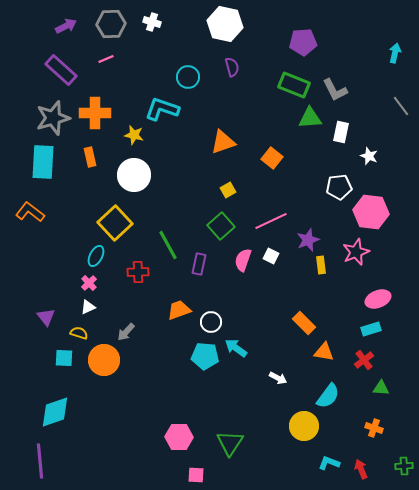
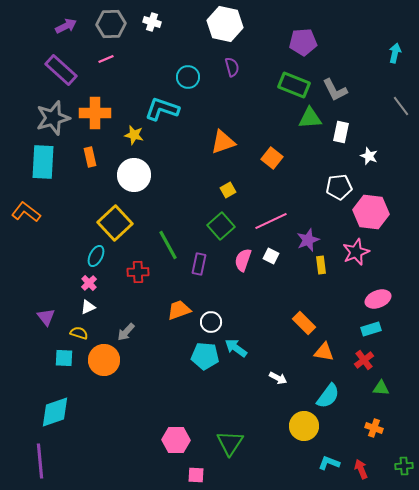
orange L-shape at (30, 212): moved 4 px left
pink hexagon at (179, 437): moved 3 px left, 3 px down
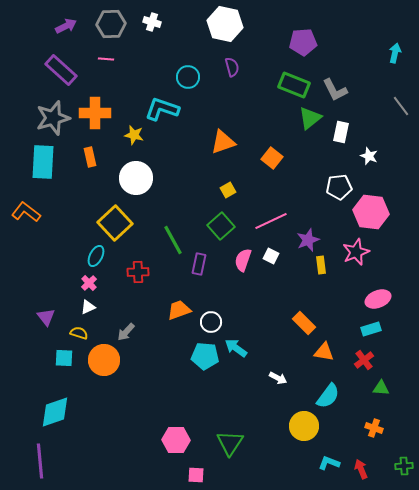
pink line at (106, 59): rotated 28 degrees clockwise
green triangle at (310, 118): rotated 35 degrees counterclockwise
white circle at (134, 175): moved 2 px right, 3 px down
green line at (168, 245): moved 5 px right, 5 px up
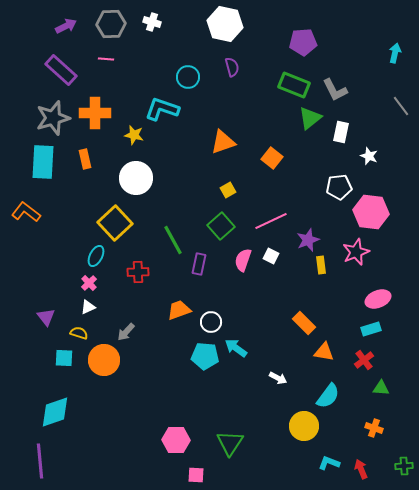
orange rectangle at (90, 157): moved 5 px left, 2 px down
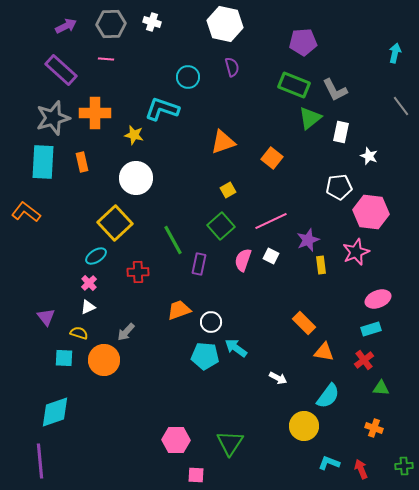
orange rectangle at (85, 159): moved 3 px left, 3 px down
cyan ellipse at (96, 256): rotated 30 degrees clockwise
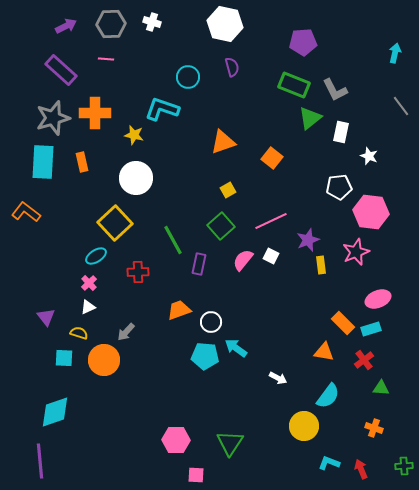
pink semicircle at (243, 260): rotated 20 degrees clockwise
orange rectangle at (304, 323): moved 39 px right
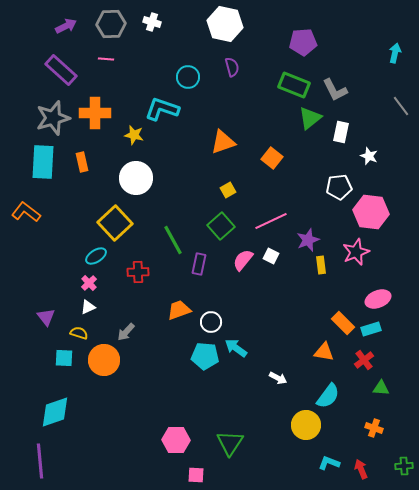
yellow circle at (304, 426): moved 2 px right, 1 px up
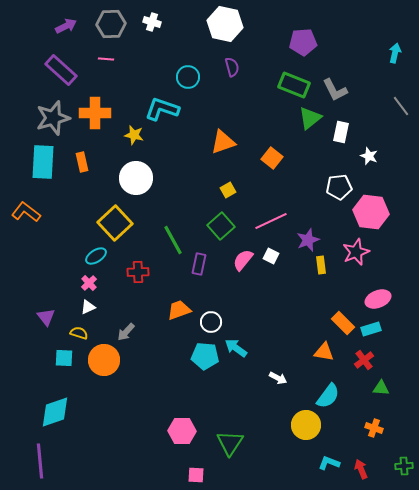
pink hexagon at (176, 440): moved 6 px right, 9 px up
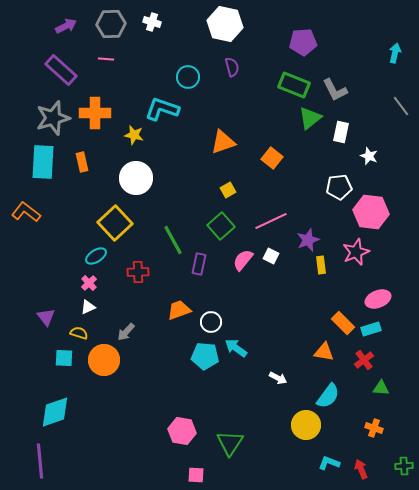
pink hexagon at (182, 431): rotated 8 degrees clockwise
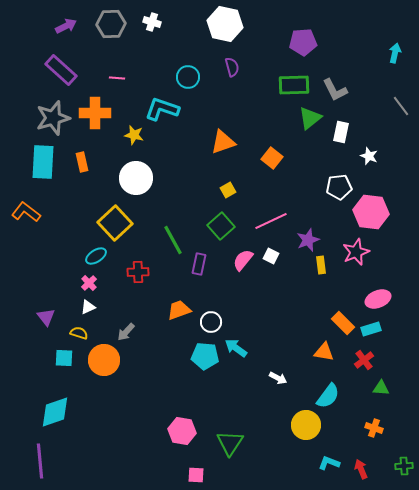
pink line at (106, 59): moved 11 px right, 19 px down
green rectangle at (294, 85): rotated 24 degrees counterclockwise
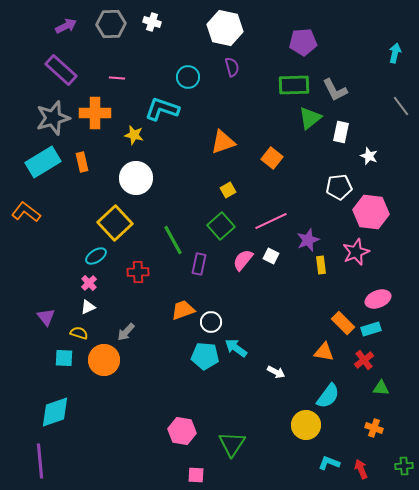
white hexagon at (225, 24): moved 4 px down
cyan rectangle at (43, 162): rotated 56 degrees clockwise
orange trapezoid at (179, 310): moved 4 px right
white arrow at (278, 378): moved 2 px left, 6 px up
green triangle at (230, 443): moved 2 px right, 1 px down
